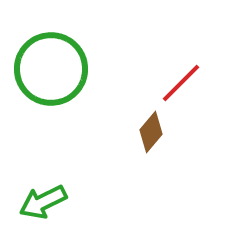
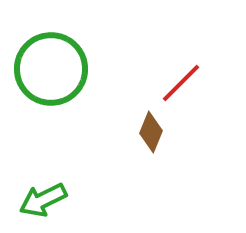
brown diamond: rotated 18 degrees counterclockwise
green arrow: moved 2 px up
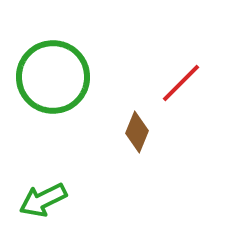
green circle: moved 2 px right, 8 px down
brown diamond: moved 14 px left
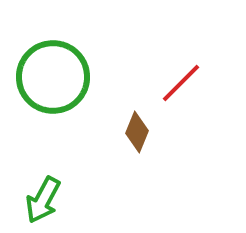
green arrow: rotated 36 degrees counterclockwise
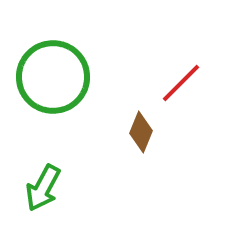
brown diamond: moved 4 px right
green arrow: moved 12 px up
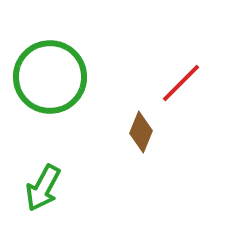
green circle: moved 3 px left
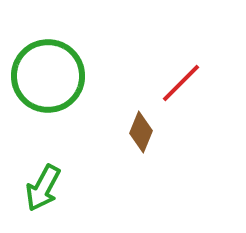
green circle: moved 2 px left, 1 px up
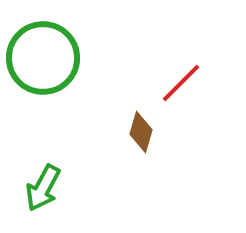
green circle: moved 5 px left, 18 px up
brown diamond: rotated 6 degrees counterclockwise
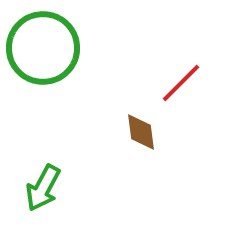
green circle: moved 10 px up
brown diamond: rotated 24 degrees counterclockwise
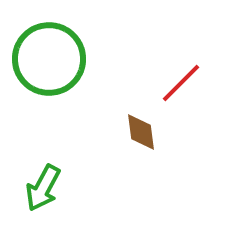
green circle: moved 6 px right, 11 px down
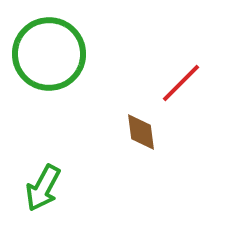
green circle: moved 5 px up
